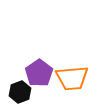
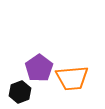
purple pentagon: moved 5 px up
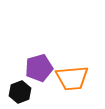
purple pentagon: rotated 20 degrees clockwise
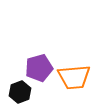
orange trapezoid: moved 2 px right, 1 px up
